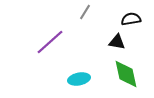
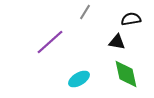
cyan ellipse: rotated 20 degrees counterclockwise
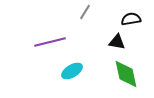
purple line: rotated 28 degrees clockwise
cyan ellipse: moved 7 px left, 8 px up
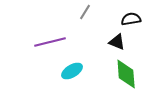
black triangle: rotated 12 degrees clockwise
green diamond: rotated 8 degrees clockwise
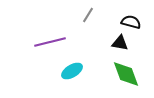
gray line: moved 3 px right, 3 px down
black semicircle: moved 3 px down; rotated 24 degrees clockwise
black triangle: moved 3 px right, 1 px down; rotated 12 degrees counterclockwise
green diamond: rotated 16 degrees counterclockwise
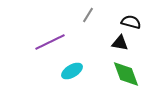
purple line: rotated 12 degrees counterclockwise
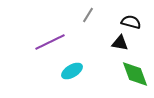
green diamond: moved 9 px right
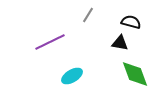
cyan ellipse: moved 5 px down
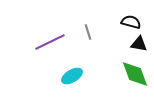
gray line: moved 17 px down; rotated 49 degrees counterclockwise
black triangle: moved 19 px right, 1 px down
